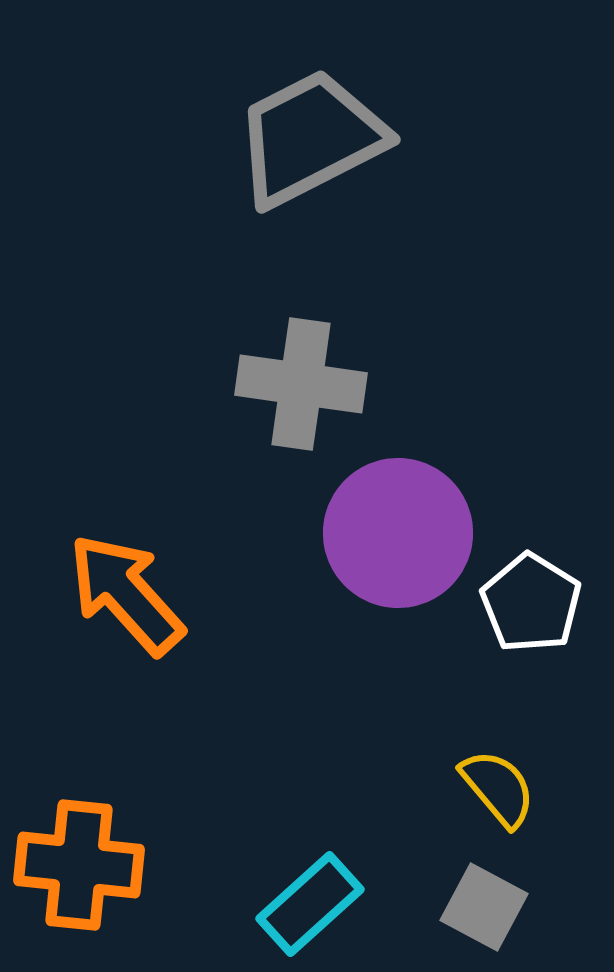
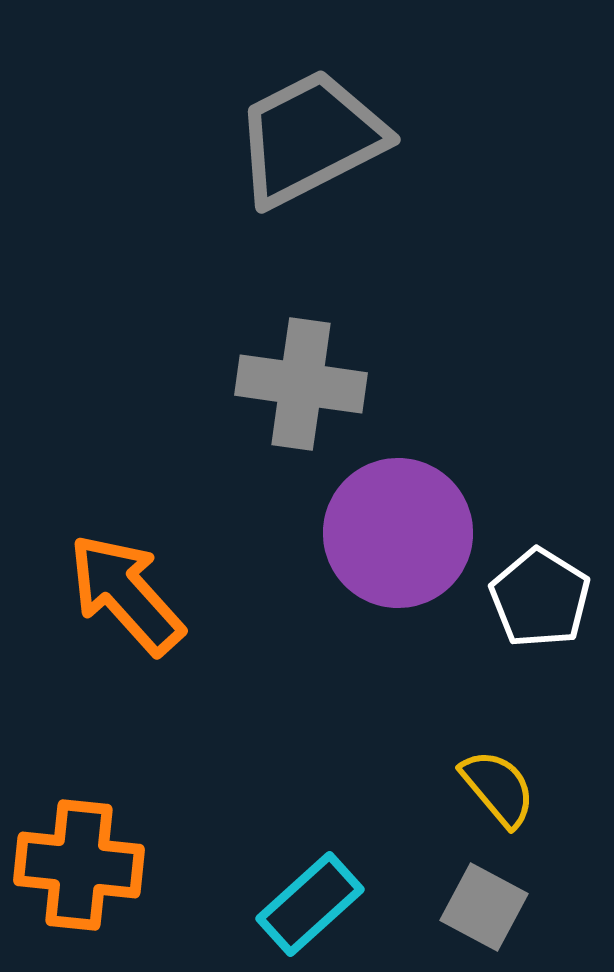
white pentagon: moved 9 px right, 5 px up
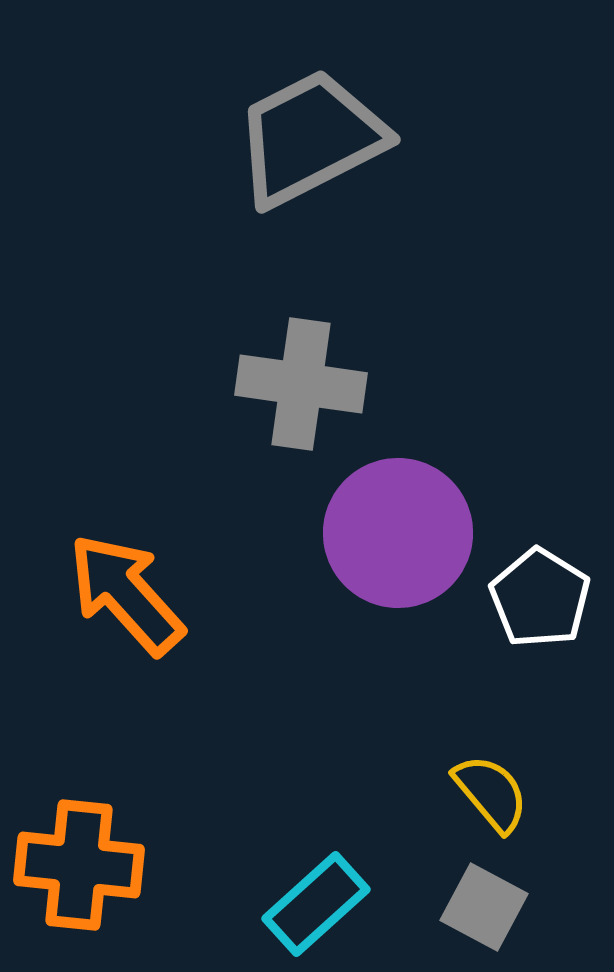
yellow semicircle: moved 7 px left, 5 px down
cyan rectangle: moved 6 px right
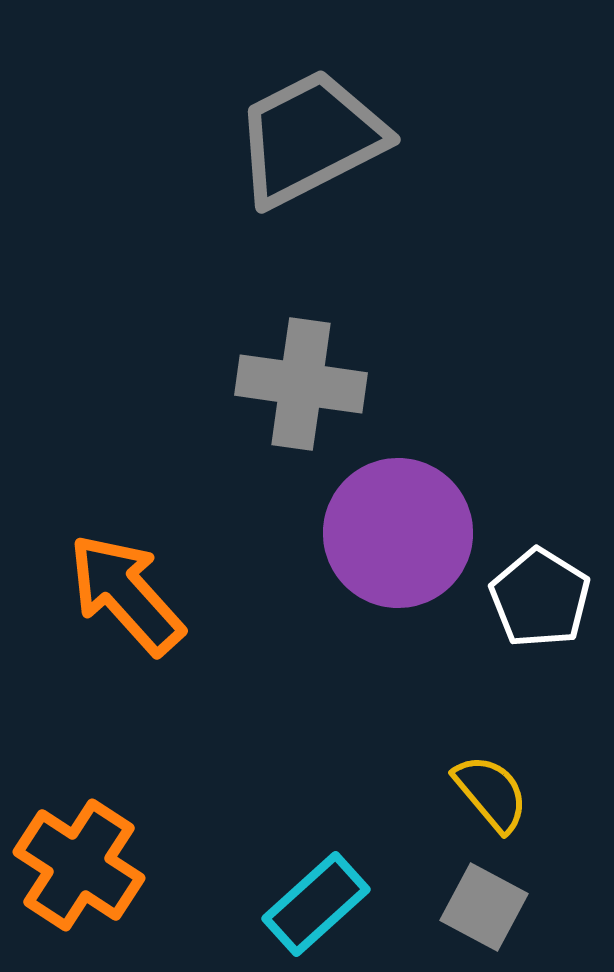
orange cross: rotated 27 degrees clockwise
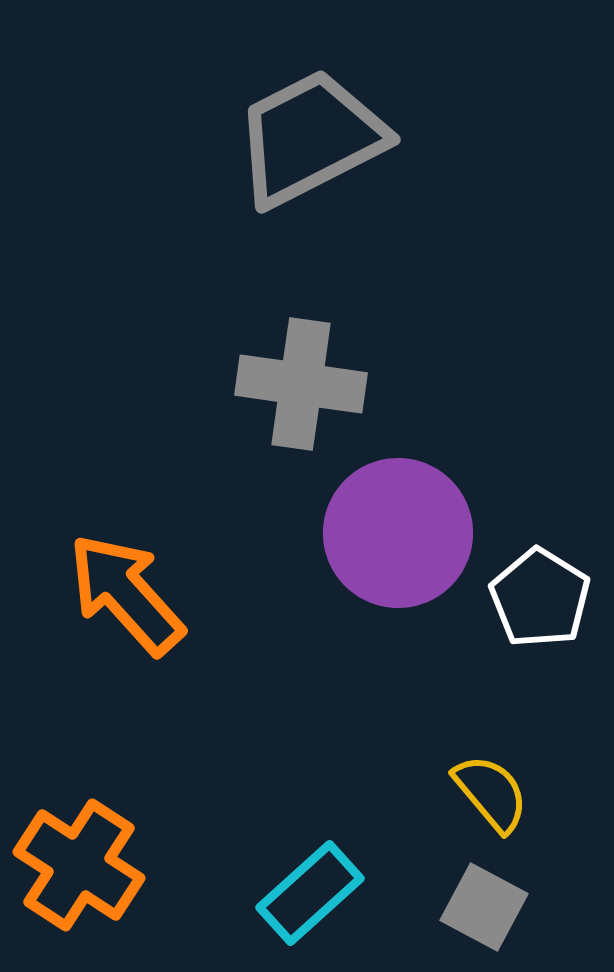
cyan rectangle: moved 6 px left, 11 px up
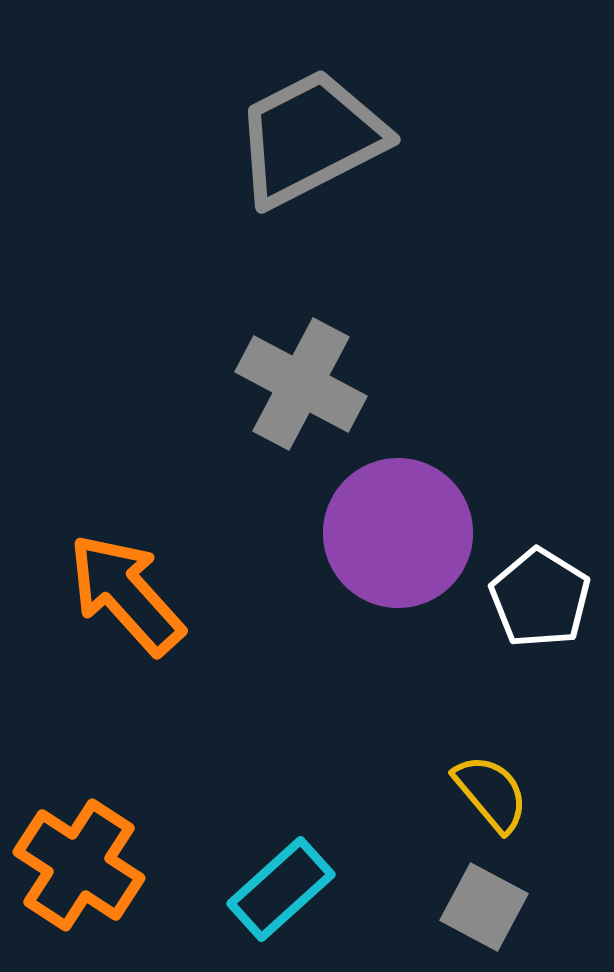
gray cross: rotated 20 degrees clockwise
cyan rectangle: moved 29 px left, 4 px up
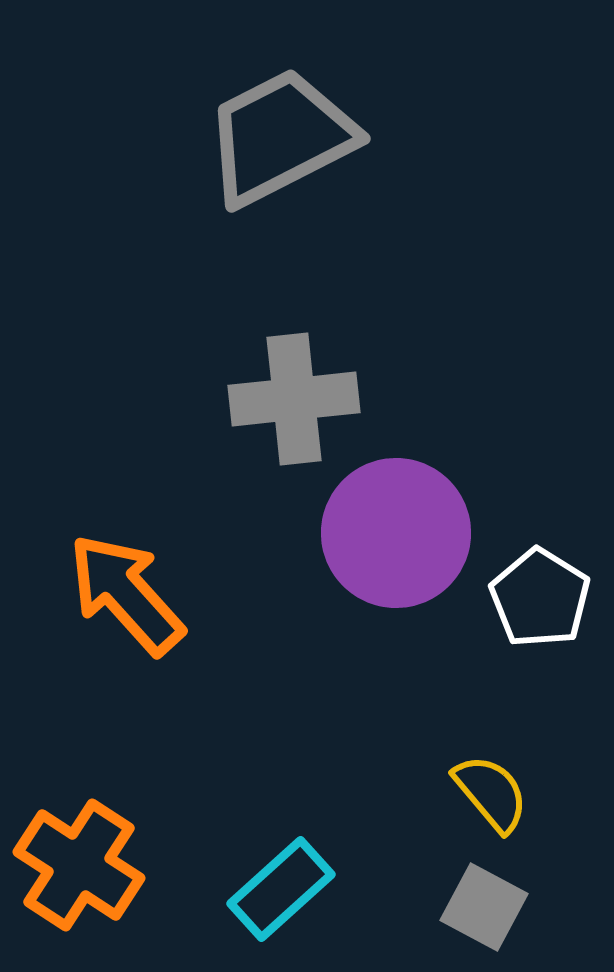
gray trapezoid: moved 30 px left, 1 px up
gray cross: moved 7 px left, 15 px down; rotated 34 degrees counterclockwise
purple circle: moved 2 px left
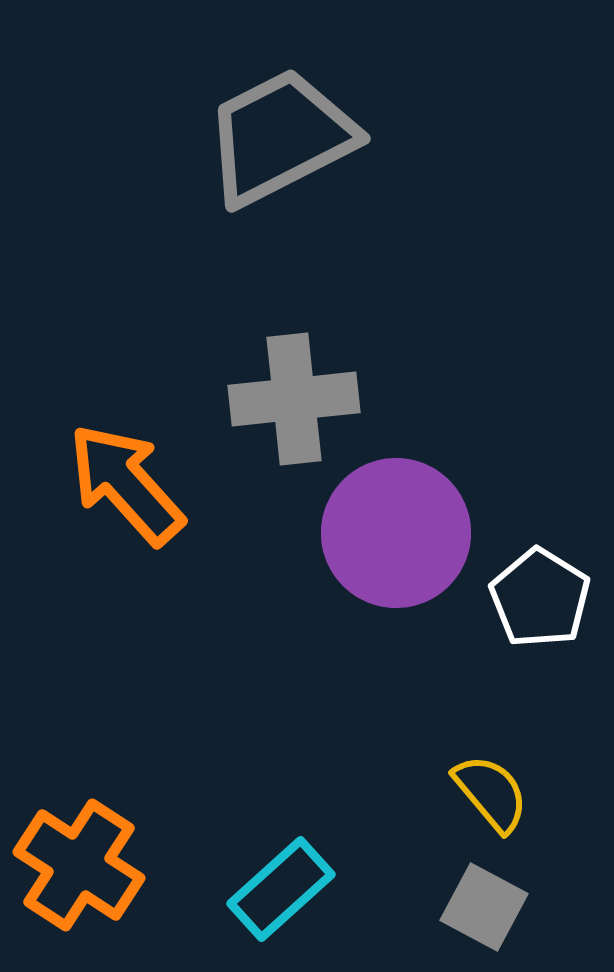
orange arrow: moved 110 px up
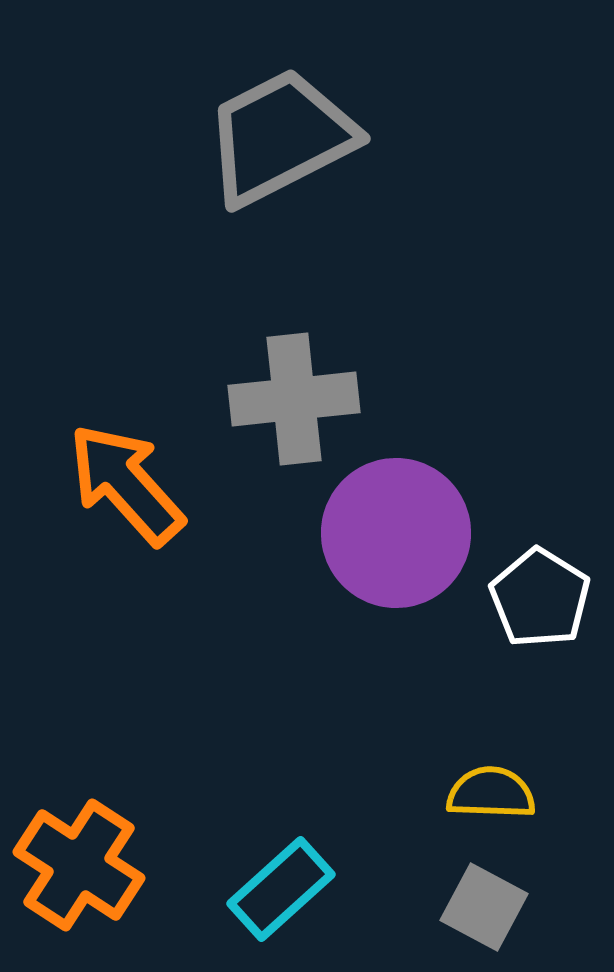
yellow semicircle: rotated 48 degrees counterclockwise
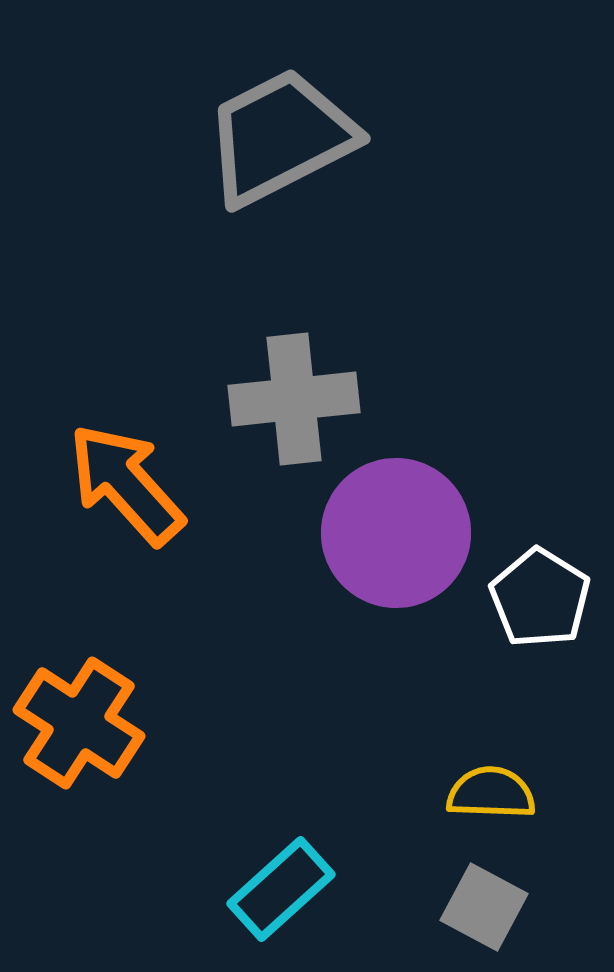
orange cross: moved 142 px up
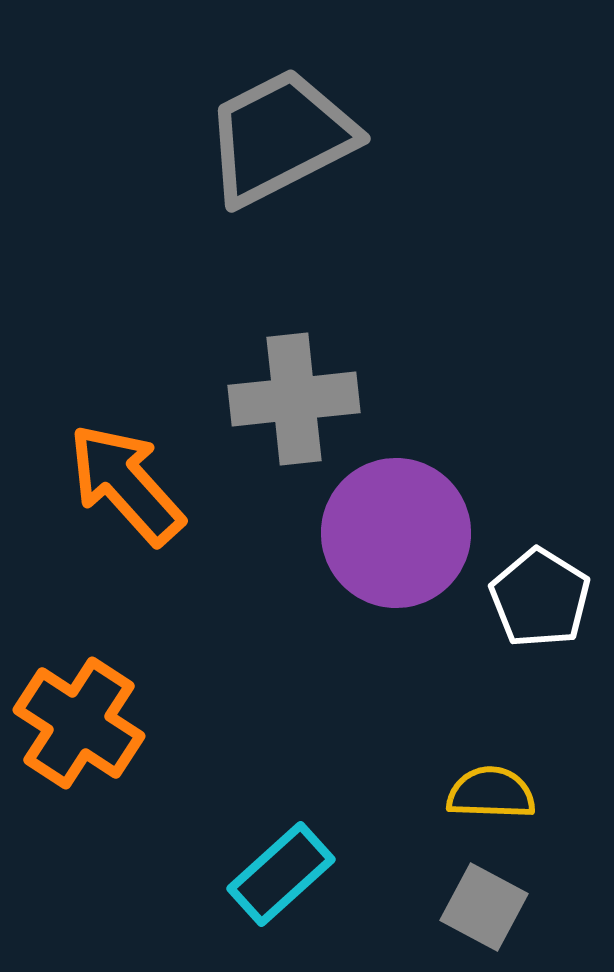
cyan rectangle: moved 15 px up
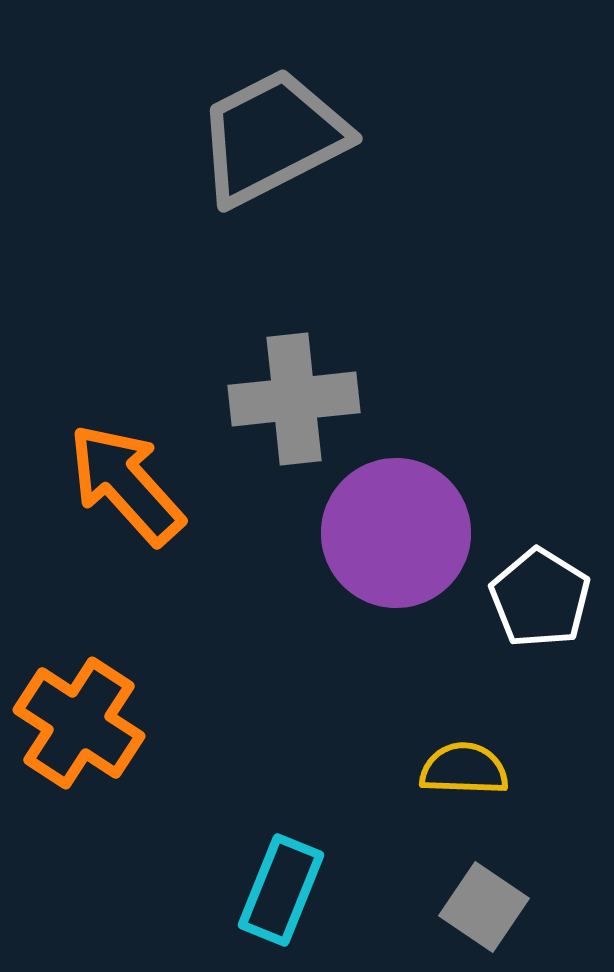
gray trapezoid: moved 8 px left
yellow semicircle: moved 27 px left, 24 px up
cyan rectangle: moved 16 px down; rotated 26 degrees counterclockwise
gray square: rotated 6 degrees clockwise
